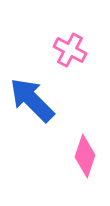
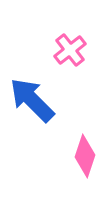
pink cross: rotated 24 degrees clockwise
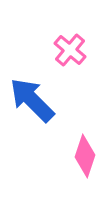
pink cross: rotated 12 degrees counterclockwise
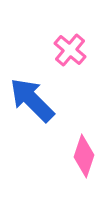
pink diamond: moved 1 px left
